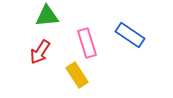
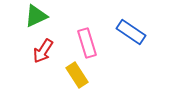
green triangle: moved 11 px left; rotated 20 degrees counterclockwise
blue rectangle: moved 1 px right, 3 px up
red arrow: moved 3 px right, 1 px up
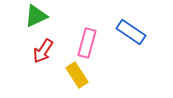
pink rectangle: rotated 32 degrees clockwise
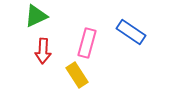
red arrow: rotated 30 degrees counterclockwise
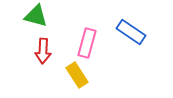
green triangle: rotated 40 degrees clockwise
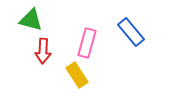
green triangle: moved 5 px left, 4 px down
blue rectangle: rotated 16 degrees clockwise
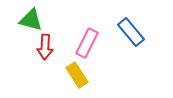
pink rectangle: rotated 12 degrees clockwise
red arrow: moved 2 px right, 4 px up
